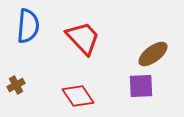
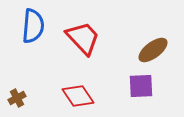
blue semicircle: moved 5 px right
brown ellipse: moved 4 px up
brown cross: moved 1 px right, 13 px down
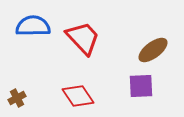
blue semicircle: rotated 96 degrees counterclockwise
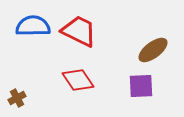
red trapezoid: moved 4 px left, 7 px up; rotated 21 degrees counterclockwise
red diamond: moved 16 px up
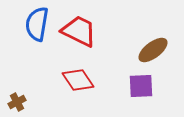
blue semicircle: moved 4 px right, 2 px up; rotated 80 degrees counterclockwise
brown cross: moved 4 px down
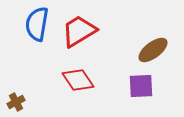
red trapezoid: rotated 57 degrees counterclockwise
brown cross: moved 1 px left
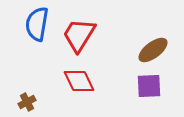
red trapezoid: moved 4 px down; rotated 27 degrees counterclockwise
red diamond: moved 1 px right, 1 px down; rotated 8 degrees clockwise
purple square: moved 8 px right
brown cross: moved 11 px right
